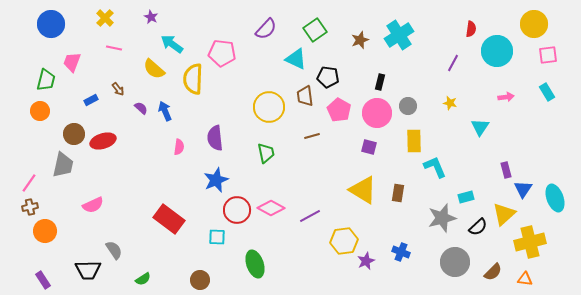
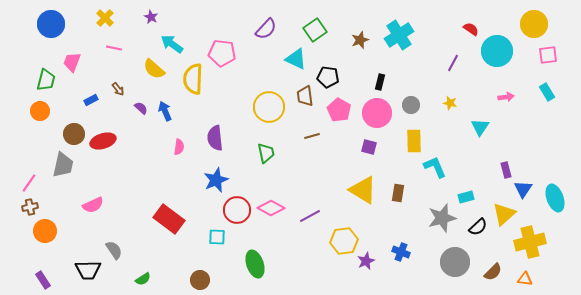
red semicircle at (471, 29): rotated 63 degrees counterclockwise
gray circle at (408, 106): moved 3 px right, 1 px up
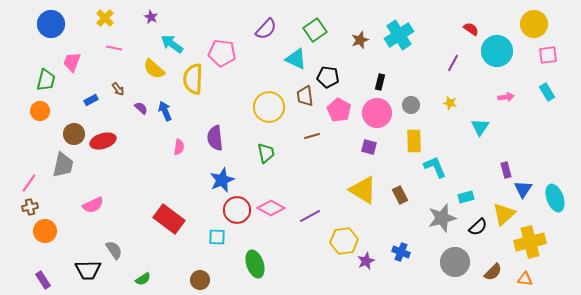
blue star at (216, 180): moved 6 px right
brown rectangle at (398, 193): moved 2 px right, 2 px down; rotated 36 degrees counterclockwise
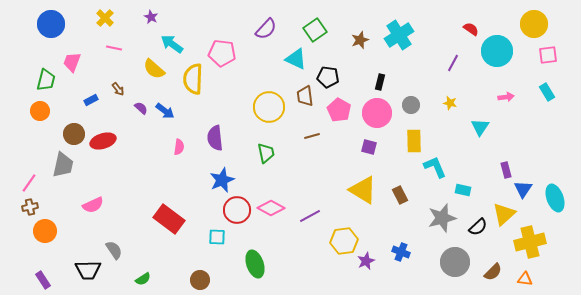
blue arrow at (165, 111): rotated 150 degrees clockwise
cyan rectangle at (466, 197): moved 3 px left, 7 px up; rotated 28 degrees clockwise
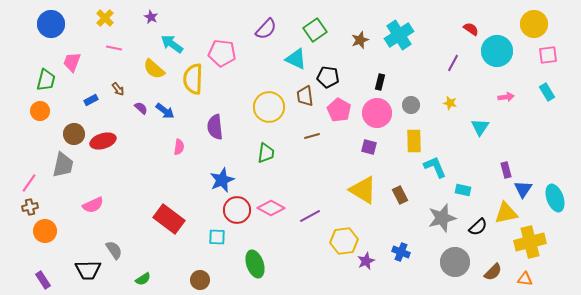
purple semicircle at (215, 138): moved 11 px up
green trapezoid at (266, 153): rotated 20 degrees clockwise
yellow triangle at (504, 214): moved 2 px right, 1 px up; rotated 30 degrees clockwise
